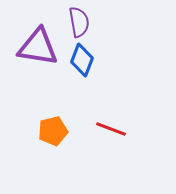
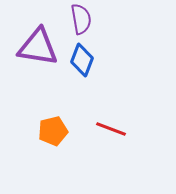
purple semicircle: moved 2 px right, 3 px up
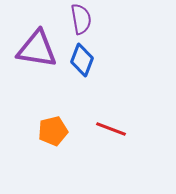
purple triangle: moved 1 px left, 2 px down
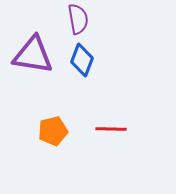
purple semicircle: moved 3 px left
purple triangle: moved 4 px left, 6 px down
red line: rotated 20 degrees counterclockwise
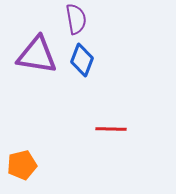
purple semicircle: moved 2 px left
purple triangle: moved 4 px right
orange pentagon: moved 31 px left, 34 px down
